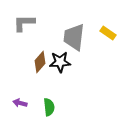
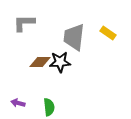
brown diamond: rotated 50 degrees clockwise
purple arrow: moved 2 px left
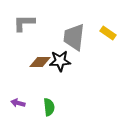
black star: moved 1 px up
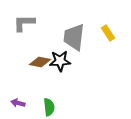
yellow rectangle: rotated 21 degrees clockwise
brown diamond: rotated 10 degrees clockwise
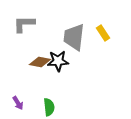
gray L-shape: moved 1 px down
yellow rectangle: moved 5 px left
black star: moved 2 px left
purple arrow: rotated 136 degrees counterclockwise
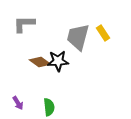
gray trapezoid: moved 4 px right; rotated 8 degrees clockwise
brown diamond: rotated 25 degrees clockwise
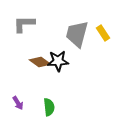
gray trapezoid: moved 1 px left, 3 px up
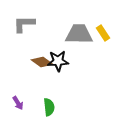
gray trapezoid: moved 2 px right; rotated 76 degrees clockwise
brown diamond: moved 2 px right
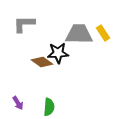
black star: moved 8 px up
green semicircle: rotated 12 degrees clockwise
